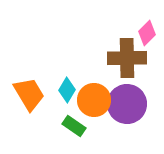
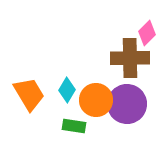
brown cross: moved 3 px right
orange circle: moved 2 px right
green rectangle: rotated 25 degrees counterclockwise
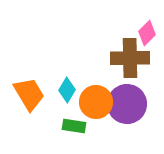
orange circle: moved 2 px down
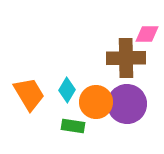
pink diamond: moved 1 px down; rotated 45 degrees clockwise
brown cross: moved 4 px left
green rectangle: moved 1 px left
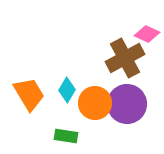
pink diamond: rotated 25 degrees clockwise
brown cross: moved 1 px left; rotated 27 degrees counterclockwise
orange circle: moved 1 px left, 1 px down
green rectangle: moved 7 px left, 10 px down
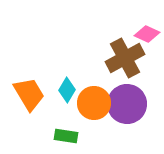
orange circle: moved 1 px left
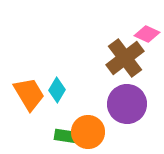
brown cross: rotated 9 degrees counterclockwise
cyan diamond: moved 10 px left
orange circle: moved 6 px left, 29 px down
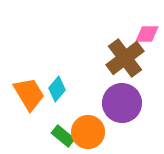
pink diamond: rotated 25 degrees counterclockwise
cyan diamond: moved 1 px up; rotated 10 degrees clockwise
purple circle: moved 5 px left, 1 px up
green rectangle: moved 3 px left; rotated 30 degrees clockwise
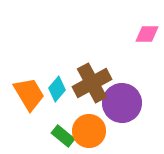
brown cross: moved 33 px left, 25 px down; rotated 9 degrees clockwise
orange circle: moved 1 px right, 1 px up
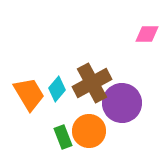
green rectangle: moved 1 px down; rotated 30 degrees clockwise
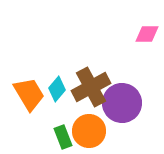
brown cross: moved 1 px left, 4 px down
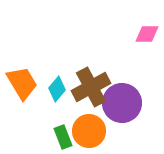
orange trapezoid: moved 7 px left, 11 px up
